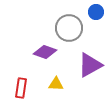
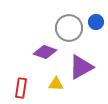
blue circle: moved 10 px down
purple triangle: moved 9 px left, 2 px down
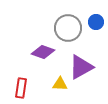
gray circle: moved 1 px left
purple diamond: moved 2 px left
yellow triangle: moved 4 px right
